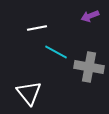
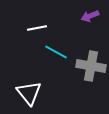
gray cross: moved 2 px right, 1 px up
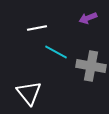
purple arrow: moved 2 px left, 2 px down
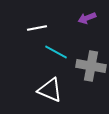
purple arrow: moved 1 px left
white triangle: moved 21 px right, 3 px up; rotated 28 degrees counterclockwise
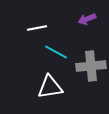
purple arrow: moved 1 px down
gray cross: rotated 16 degrees counterclockwise
white triangle: moved 3 px up; rotated 32 degrees counterclockwise
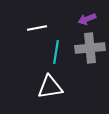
cyan line: rotated 70 degrees clockwise
gray cross: moved 1 px left, 18 px up
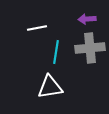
purple arrow: rotated 18 degrees clockwise
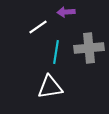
purple arrow: moved 21 px left, 7 px up
white line: moved 1 px right, 1 px up; rotated 24 degrees counterclockwise
gray cross: moved 1 px left
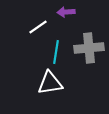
white triangle: moved 4 px up
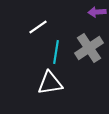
purple arrow: moved 31 px right
gray cross: rotated 28 degrees counterclockwise
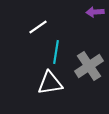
purple arrow: moved 2 px left
gray cross: moved 18 px down
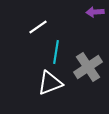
gray cross: moved 1 px left, 1 px down
white triangle: rotated 12 degrees counterclockwise
